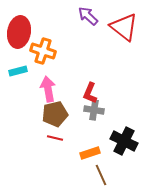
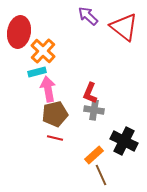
orange cross: rotated 25 degrees clockwise
cyan rectangle: moved 19 px right, 1 px down
orange rectangle: moved 4 px right, 2 px down; rotated 24 degrees counterclockwise
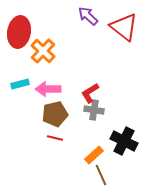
cyan rectangle: moved 17 px left, 12 px down
pink arrow: rotated 80 degrees counterclockwise
red L-shape: rotated 35 degrees clockwise
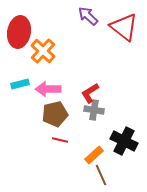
red line: moved 5 px right, 2 px down
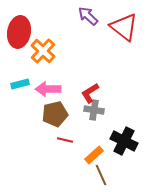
red line: moved 5 px right
